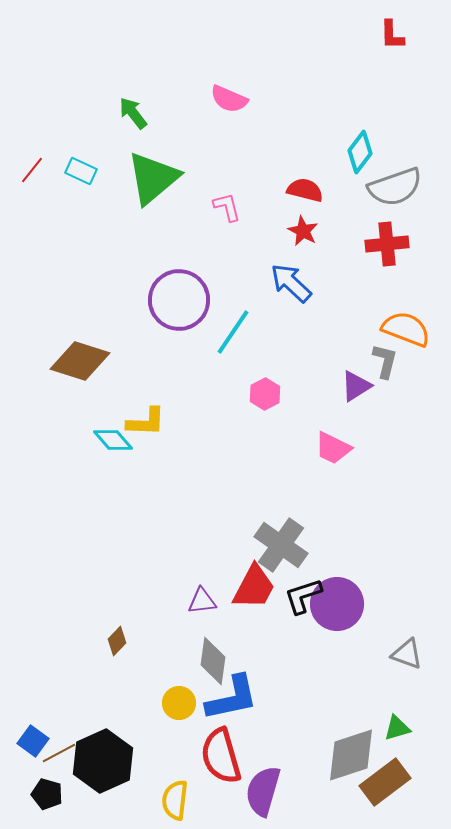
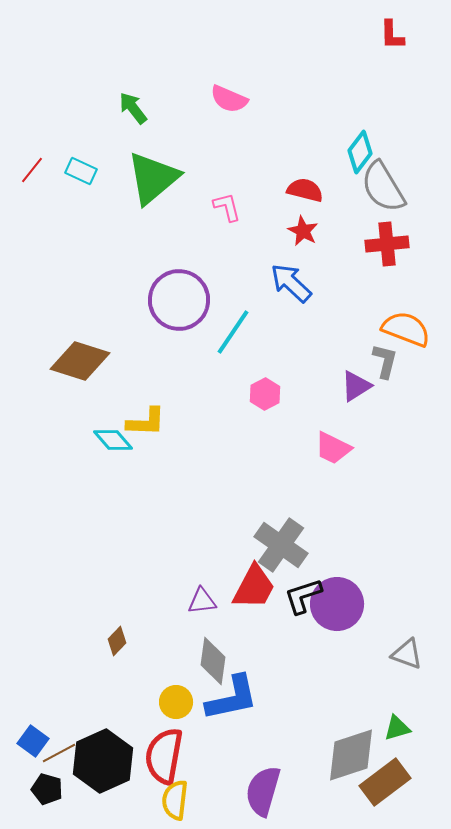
green arrow at (133, 113): moved 5 px up
gray semicircle at (395, 187): moved 12 px left; rotated 78 degrees clockwise
yellow circle at (179, 703): moved 3 px left, 1 px up
red semicircle at (221, 756): moved 57 px left; rotated 26 degrees clockwise
black pentagon at (47, 794): moved 5 px up
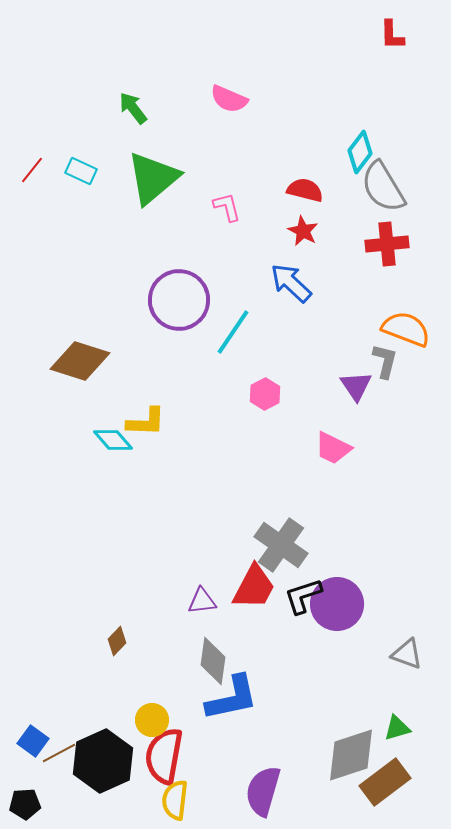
purple triangle at (356, 386): rotated 32 degrees counterclockwise
yellow circle at (176, 702): moved 24 px left, 18 px down
black pentagon at (47, 789): moved 22 px left, 15 px down; rotated 20 degrees counterclockwise
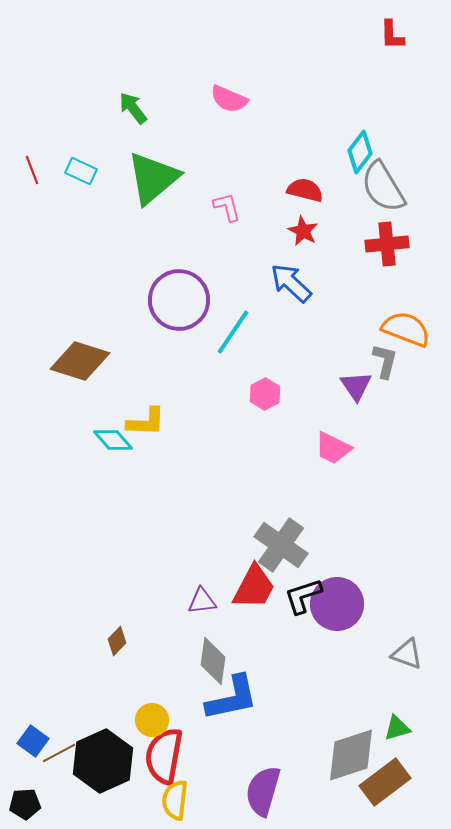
red line at (32, 170): rotated 60 degrees counterclockwise
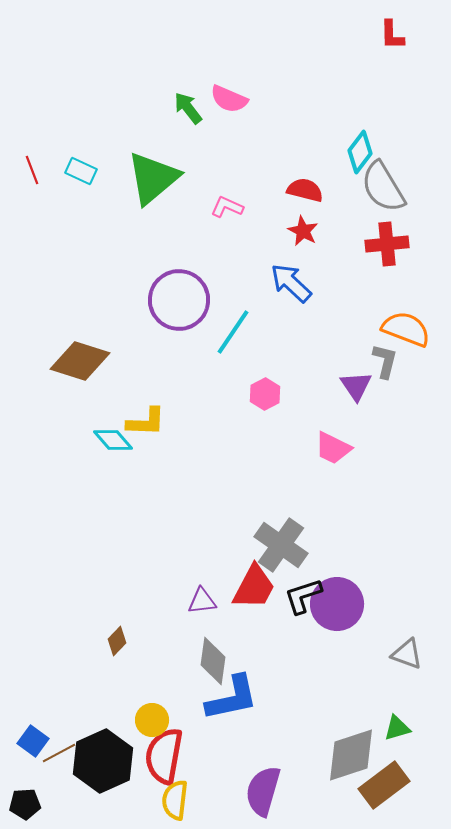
green arrow at (133, 108): moved 55 px right
pink L-shape at (227, 207): rotated 52 degrees counterclockwise
brown rectangle at (385, 782): moved 1 px left, 3 px down
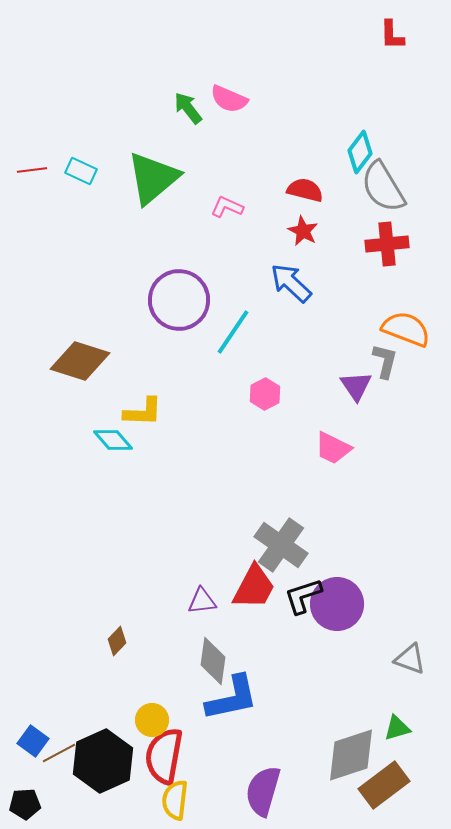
red line at (32, 170): rotated 76 degrees counterclockwise
yellow L-shape at (146, 422): moved 3 px left, 10 px up
gray triangle at (407, 654): moved 3 px right, 5 px down
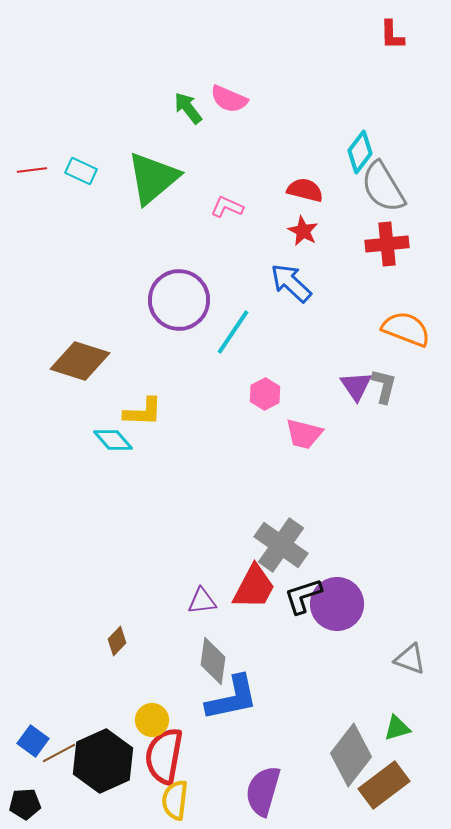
gray L-shape at (385, 361): moved 1 px left, 25 px down
pink trapezoid at (333, 448): moved 29 px left, 14 px up; rotated 12 degrees counterclockwise
gray diamond at (351, 755): rotated 34 degrees counterclockwise
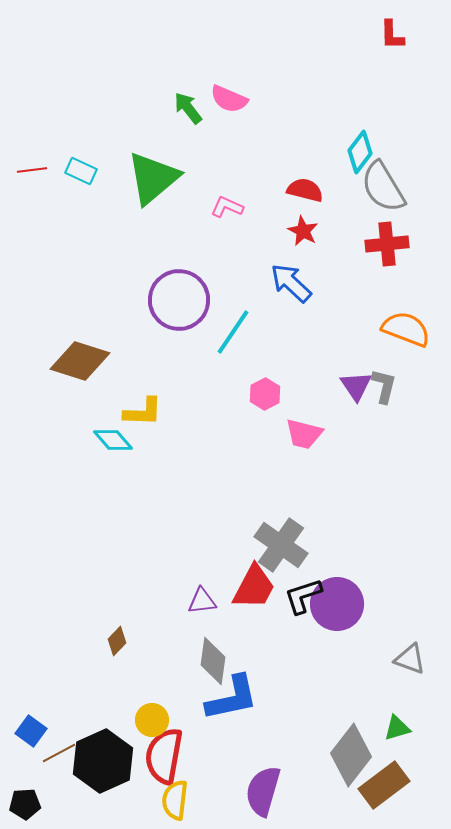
blue square at (33, 741): moved 2 px left, 10 px up
